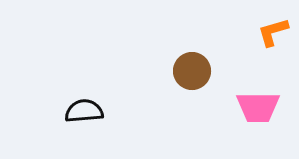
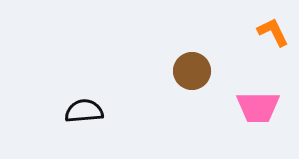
orange L-shape: rotated 80 degrees clockwise
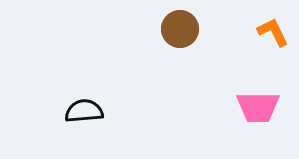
brown circle: moved 12 px left, 42 px up
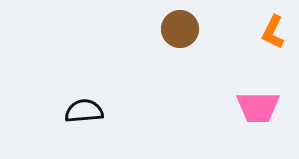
orange L-shape: rotated 128 degrees counterclockwise
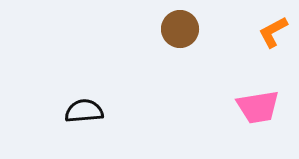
orange L-shape: rotated 36 degrees clockwise
pink trapezoid: rotated 9 degrees counterclockwise
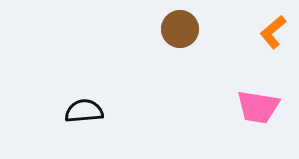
orange L-shape: rotated 12 degrees counterclockwise
pink trapezoid: rotated 18 degrees clockwise
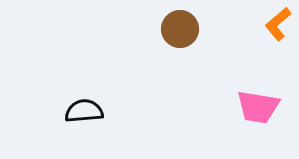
orange L-shape: moved 5 px right, 8 px up
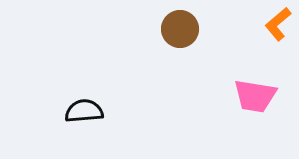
pink trapezoid: moved 3 px left, 11 px up
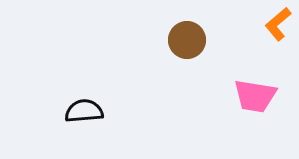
brown circle: moved 7 px right, 11 px down
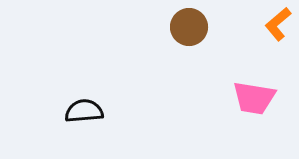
brown circle: moved 2 px right, 13 px up
pink trapezoid: moved 1 px left, 2 px down
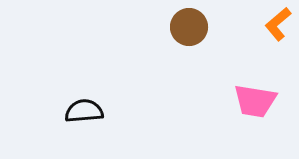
pink trapezoid: moved 1 px right, 3 px down
